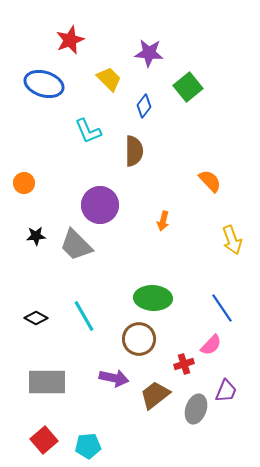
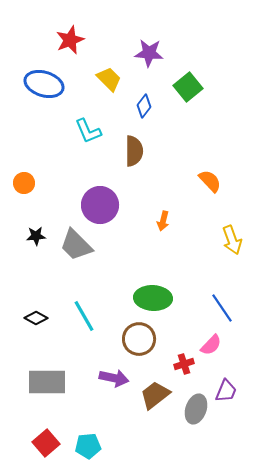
red square: moved 2 px right, 3 px down
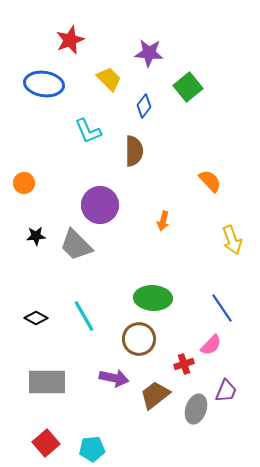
blue ellipse: rotated 9 degrees counterclockwise
cyan pentagon: moved 4 px right, 3 px down
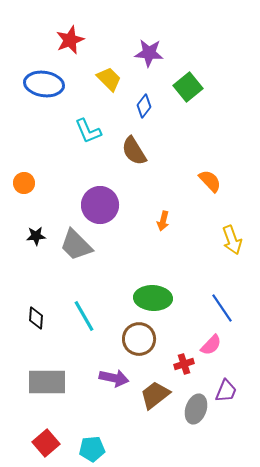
brown semicircle: rotated 148 degrees clockwise
black diamond: rotated 65 degrees clockwise
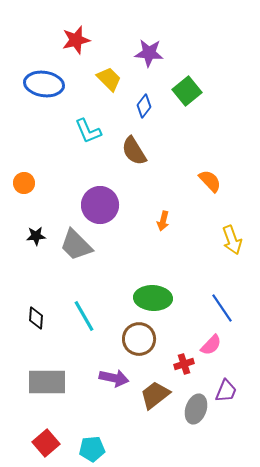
red star: moved 6 px right; rotated 8 degrees clockwise
green square: moved 1 px left, 4 px down
